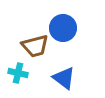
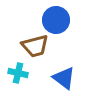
blue circle: moved 7 px left, 8 px up
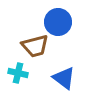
blue circle: moved 2 px right, 2 px down
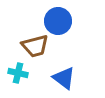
blue circle: moved 1 px up
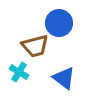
blue circle: moved 1 px right, 2 px down
cyan cross: moved 1 px right, 1 px up; rotated 18 degrees clockwise
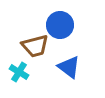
blue circle: moved 1 px right, 2 px down
blue triangle: moved 5 px right, 11 px up
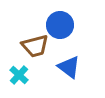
cyan cross: moved 3 px down; rotated 12 degrees clockwise
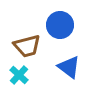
brown trapezoid: moved 8 px left
